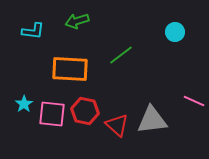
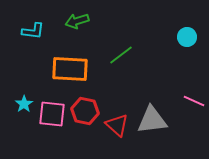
cyan circle: moved 12 px right, 5 px down
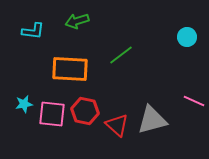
cyan star: rotated 24 degrees clockwise
gray triangle: rotated 8 degrees counterclockwise
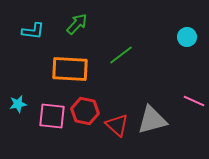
green arrow: moved 3 px down; rotated 150 degrees clockwise
cyan star: moved 6 px left
pink square: moved 2 px down
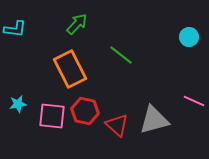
cyan L-shape: moved 18 px left, 2 px up
cyan circle: moved 2 px right
green line: rotated 75 degrees clockwise
orange rectangle: rotated 60 degrees clockwise
gray triangle: moved 2 px right
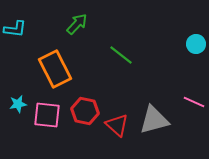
cyan circle: moved 7 px right, 7 px down
orange rectangle: moved 15 px left
pink line: moved 1 px down
pink square: moved 5 px left, 1 px up
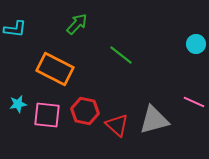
orange rectangle: rotated 36 degrees counterclockwise
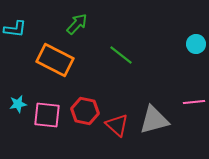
orange rectangle: moved 9 px up
pink line: rotated 30 degrees counterclockwise
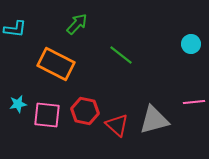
cyan circle: moved 5 px left
orange rectangle: moved 1 px right, 4 px down
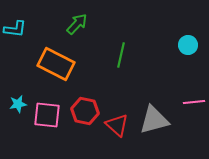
cyan circle: moved 3 px left, 1 px down
green line: rotated 65 degrees clockwise
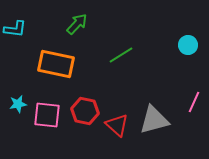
green line: rotated 45 degrees clockwise
orange rectangle: rotated 15 degrees counterclockwise
pink line: rotated 60 degrees counterclockwise
